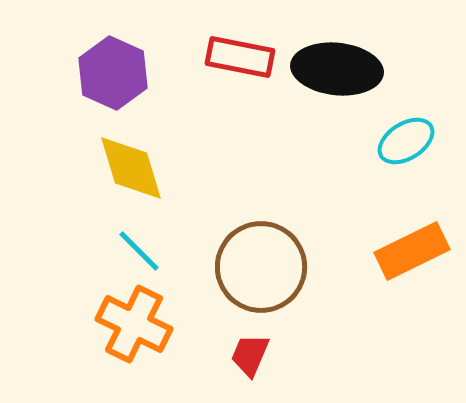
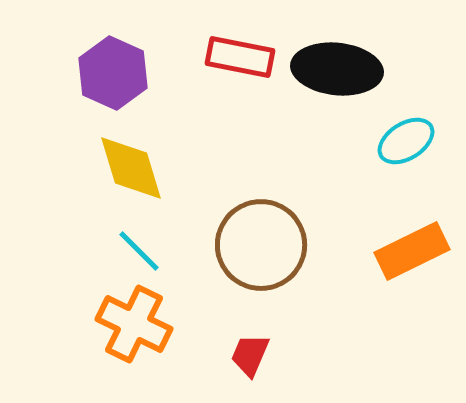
brown circle: moved 22 px up
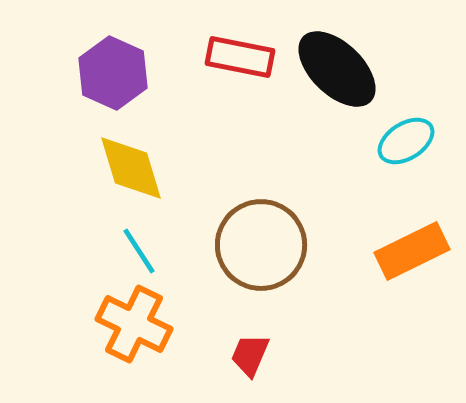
black ellipse: rotated 38 degrees clockwise
cyan line: rotated 12 degrees clockwise
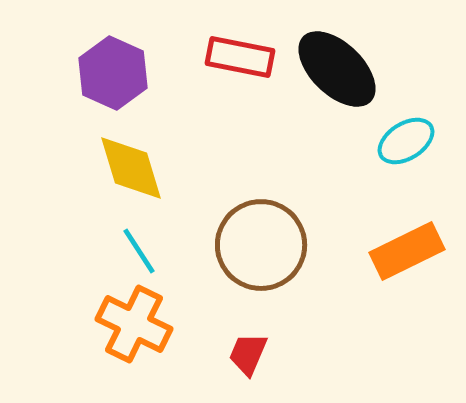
orange rectangle: moved 5 px left
red trapezoid: moved 2 px left, 1 px up
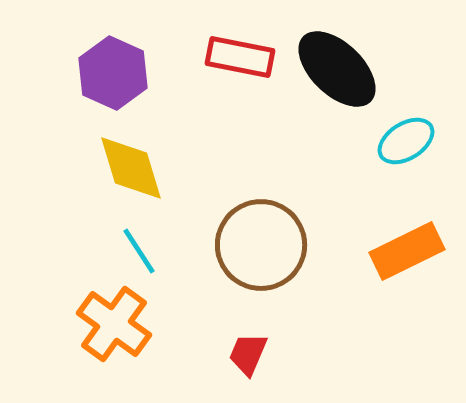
orange cross: moved 20 px left; rotated 10 degrees clockwise
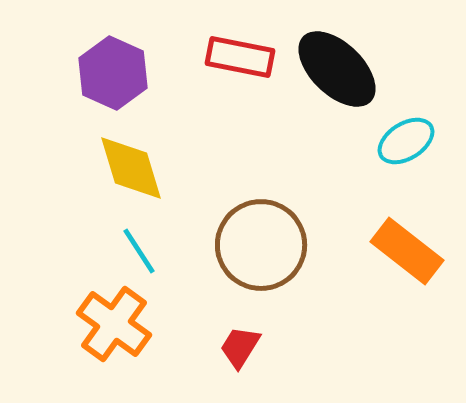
orange rectangle: rotated 64 degrees clockwise
red trapezoid: moved 8 px left, 7 px up; rotated 9 degrees clockwise
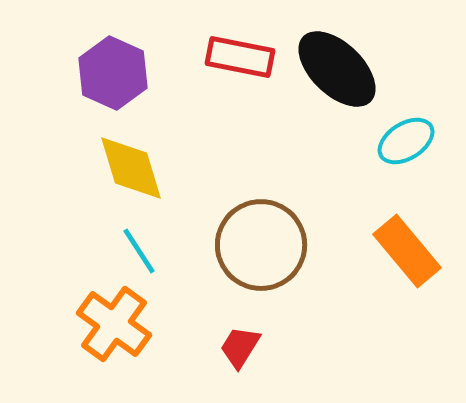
orange rectangle: rotated 12 degrees clockwise
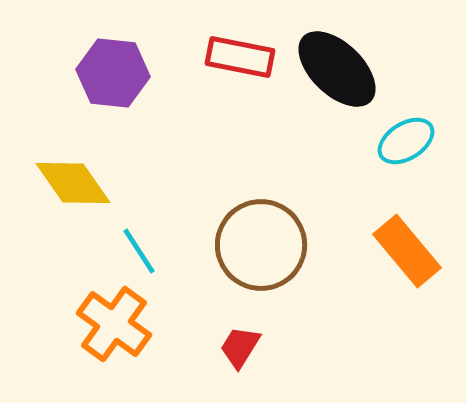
purple hexagon: rotated 18 degrees counterclockwise
yellow diamond: moved 58 px left, 15 px down; rotated 18 degrees counterclockwise
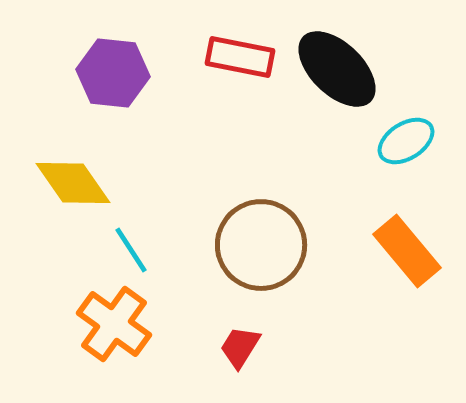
cyan line: moved 8 px left, 1 px up
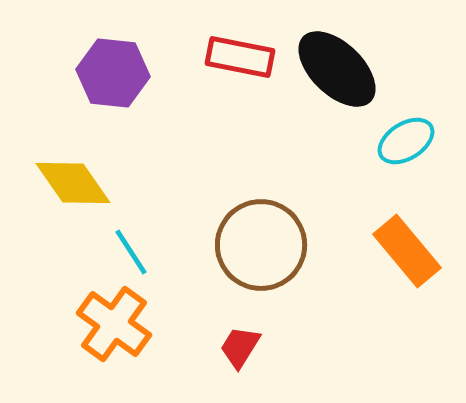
cyan line: moved 2 px down
